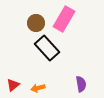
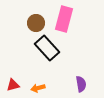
pink rectangle: rotated 15 degrees counterclockwise
red triangle: rotated 24 degrees clockwise
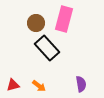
orange arrow: moved 1 px right, 2 px up; rotated 128 degrees counterclockwise
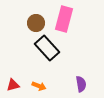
orange arrow: rotated 16 degrees counterclockwise
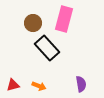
brown circle: moved 3 px left
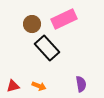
pink rectangle: rotated 50 degrees clockwise
brown circle: moved 1 px left, 1 px down
red triangle: moved 1 px down
